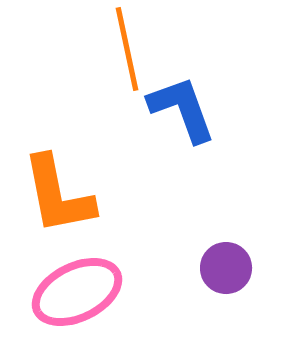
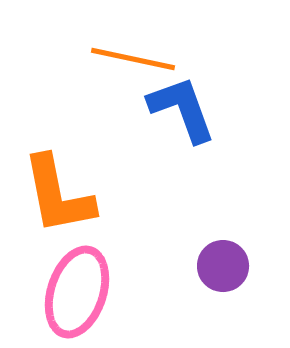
orange line: moved 6 px right, 10 px down; rotated 66 degrees counterclockwise
purple circle: moved 3 px left, 2 px up
pink ellipse: rotated 46 degrees counterclockwise
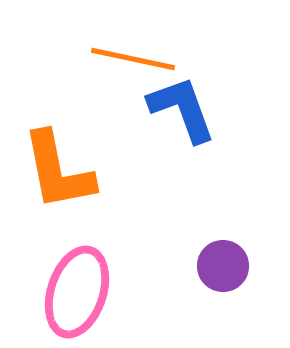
orange L-shape: moved 24 px up
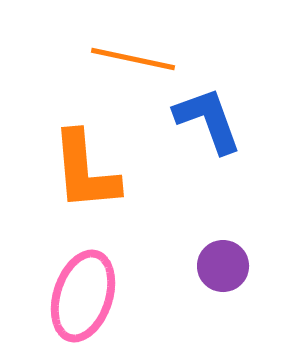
blue L-shape: moved 26 px right, 11 px down
orange L-shape: moved 27 px right; rotated 6 degrees clockwise
pink ellipse: moved 6 px right, 4 px down
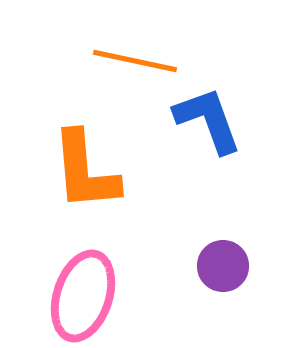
orange line: moved 2 px right, 2 px down
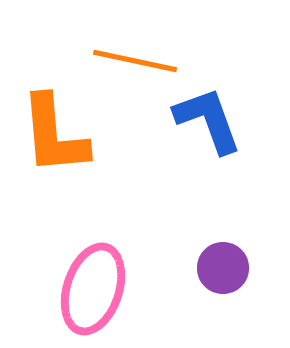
orange L-shape: moved 31 px left, 36 px up
purple circle: moved 2 px down
pink ellipse: moved 10 px right, 7 px up
